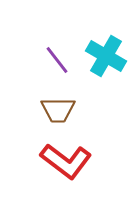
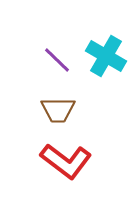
purple line: rotated 8 degrees counterclockwise
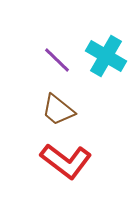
brown trapezoid: rotated 39 degrees clockwise
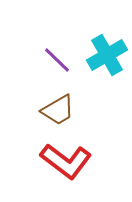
cyan cross: moved 1 px right, 1 px up; rotated 30 degrees clockwise
brown trapezoid: rotated 69 degrees counterclockwise
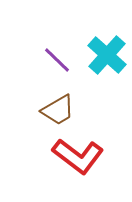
cyan cross: rotated 18 degrees counterclockwise
red L-shape: moved 12 px right, 5 px up
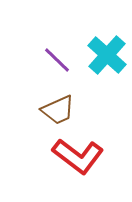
brown trapezoid: rotated 6 degrees clockwise
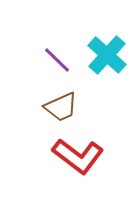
brown trapezoid: moved 3 px right, 3 px up
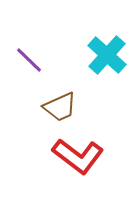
purple line: moved 28 px left
brown trapezoid: moved 1 px left
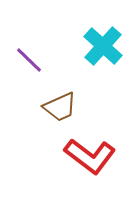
cyan cross: moved 4 px left, 9 px up
red L-shape: moved 12 px right
